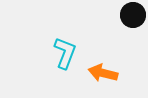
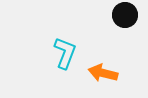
black circle: moved 8 px left
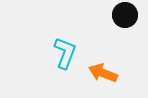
orange arrow: rotated 8 degrees clockwise
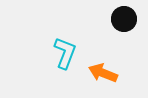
black circle: moved 1 px left, 4 px down
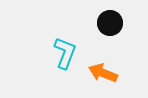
black circle: moved 14 px left, 4 px down
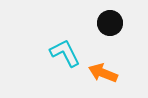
cyan L-shape: rotated 48 degrees counterclockwise
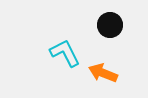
black circle: moved 2 px down
